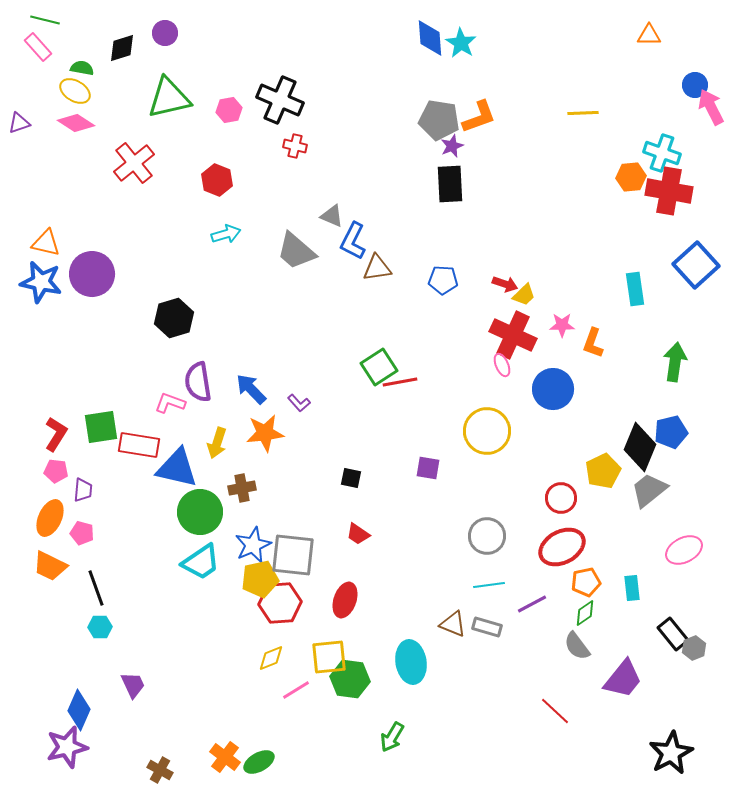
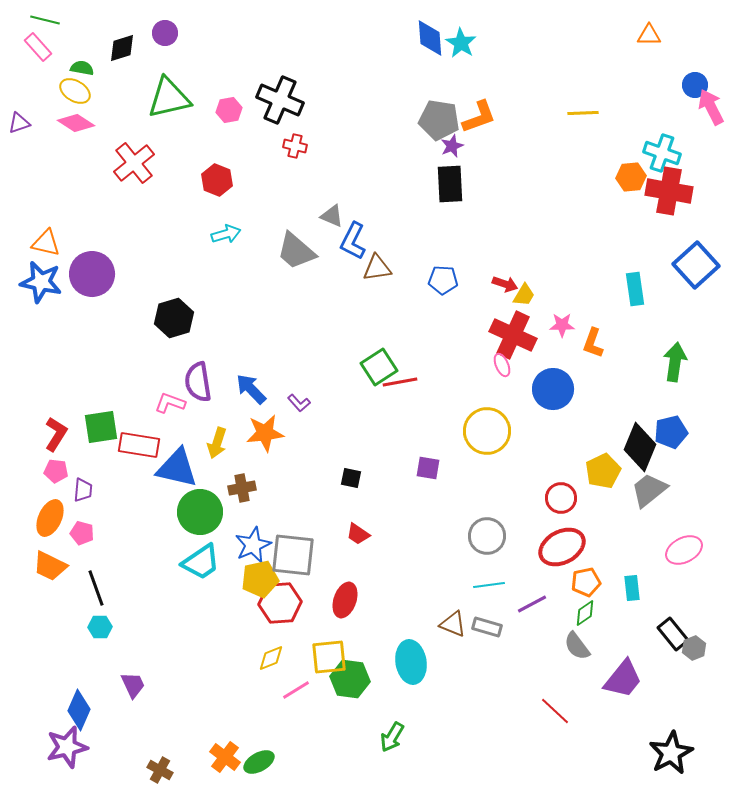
yellow trapezoid at (524, 295): rotated 15 degrees counterclockwise
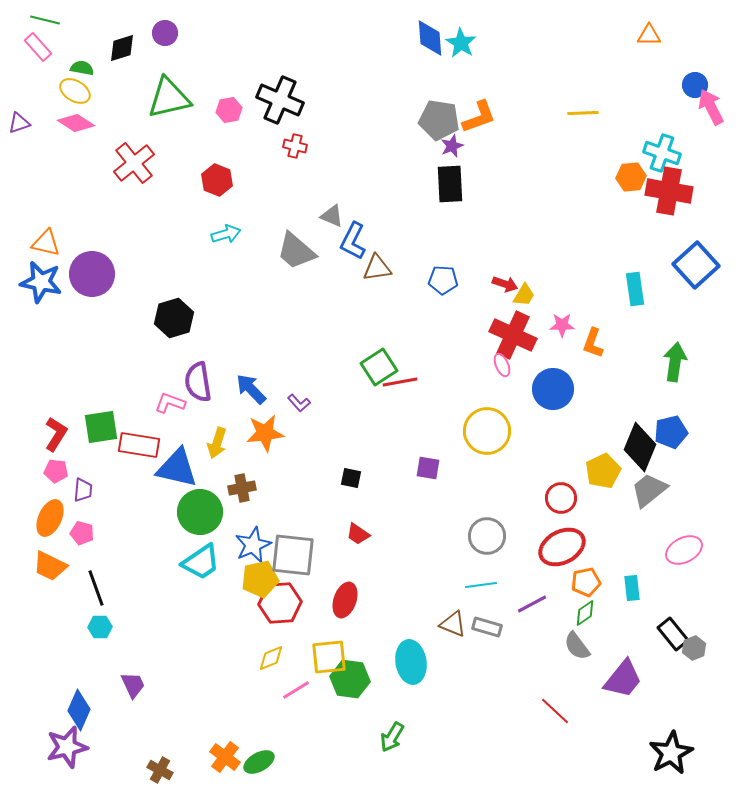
cyan line at (489, 585): moved 8 px left
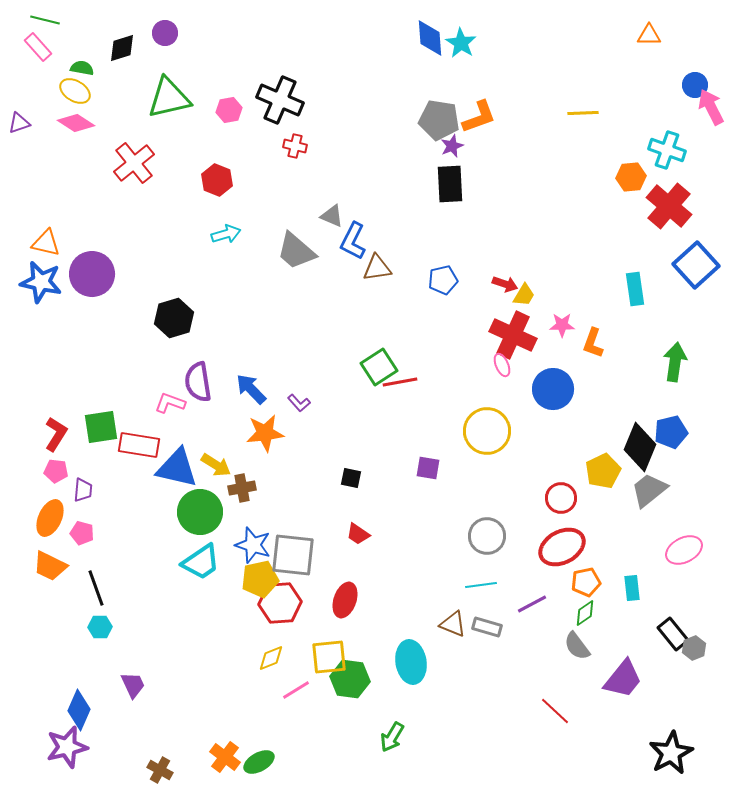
cyan cross at (662, 153): moved 5 px right, 3 px up
red cross at (669, 191): moved 15 px down; rotated 30 degrees clockwise
blue pentagon at (443, 280): rotated 16 degrees counterclockwise
yellow arrow at (217, 443): moved 1 px left, 22 px down; rotated 76 degrees counterclockwise
blue star at (253, 545): rotated 30 degrees counterclockwise
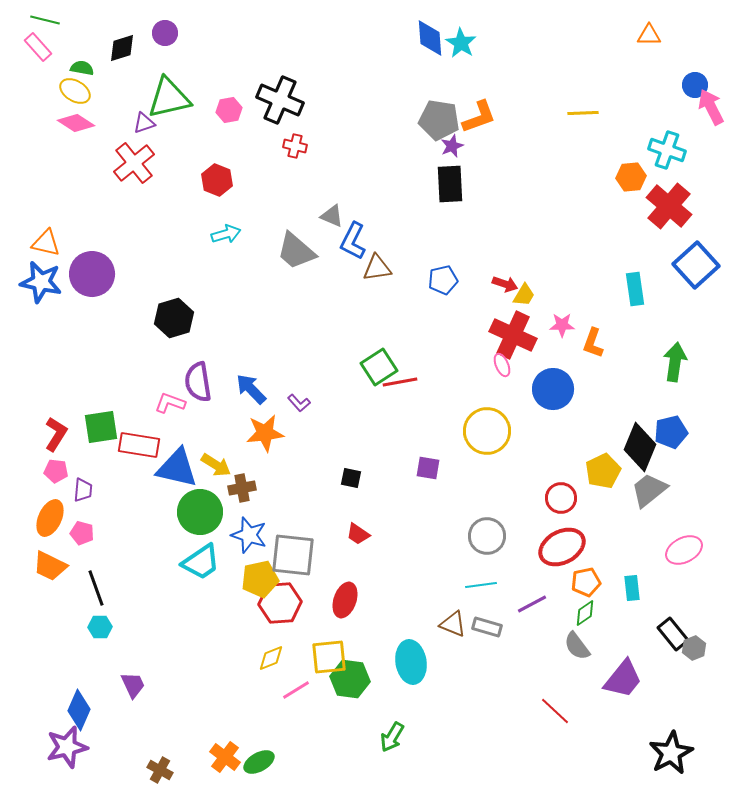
purple triangle at (19, 123): moved 125 px right
blue star at (253, 545): moved 4 px left, 10 px up
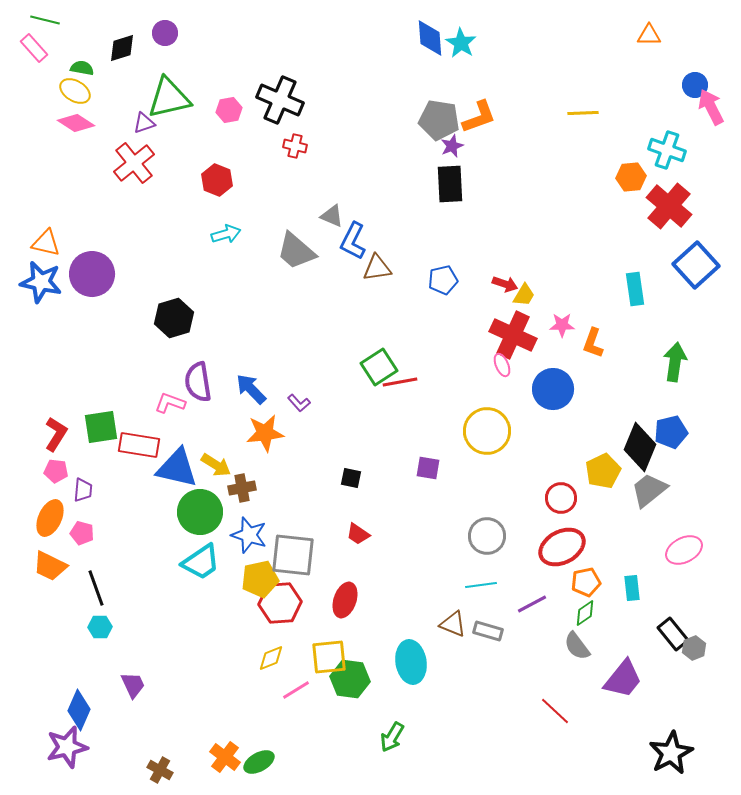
pink rectangle at (38, 47): moved 4 px left, 1 px down
gray rectangle at (487, 627): moved 1 px right, 4 px down
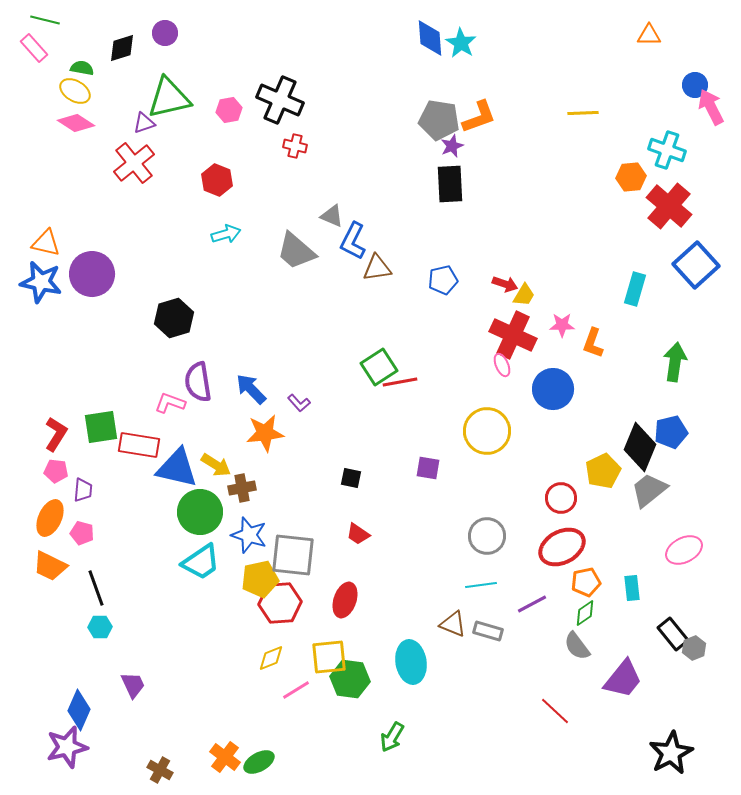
cyan rectangle at (635, 289): rotated 24 degrees clockwise
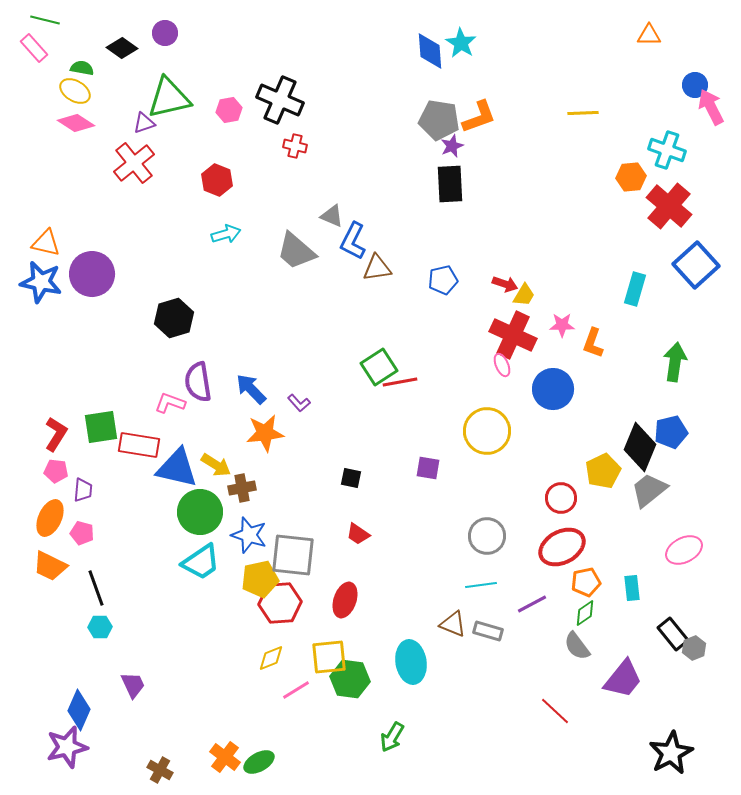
blue diamond at (430, 38): moved 13 px down
black diamond at (122, 48): rotated 52 degrees clockwise
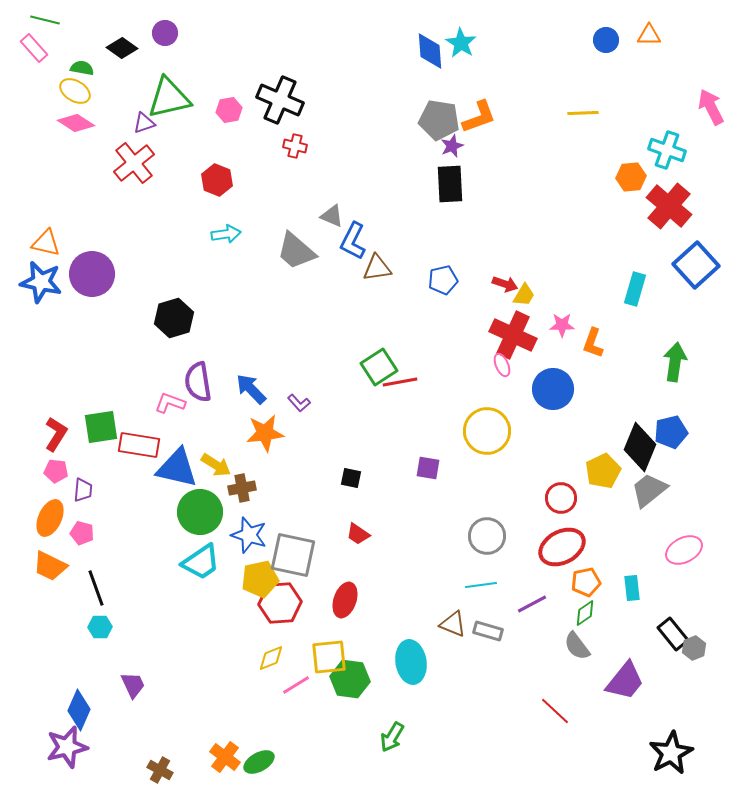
blue circle at (695, 85): moved 89 px left, 45 px up
cyan arrow at (226, 234): rotated 8 degrees clockwise
gray square at (293, 555): rotated 6 degrees clockwise
purple trapezoid at (623, 679): moved 2 px right, 2 px down
pink line at (296, 690): moved 5 px up
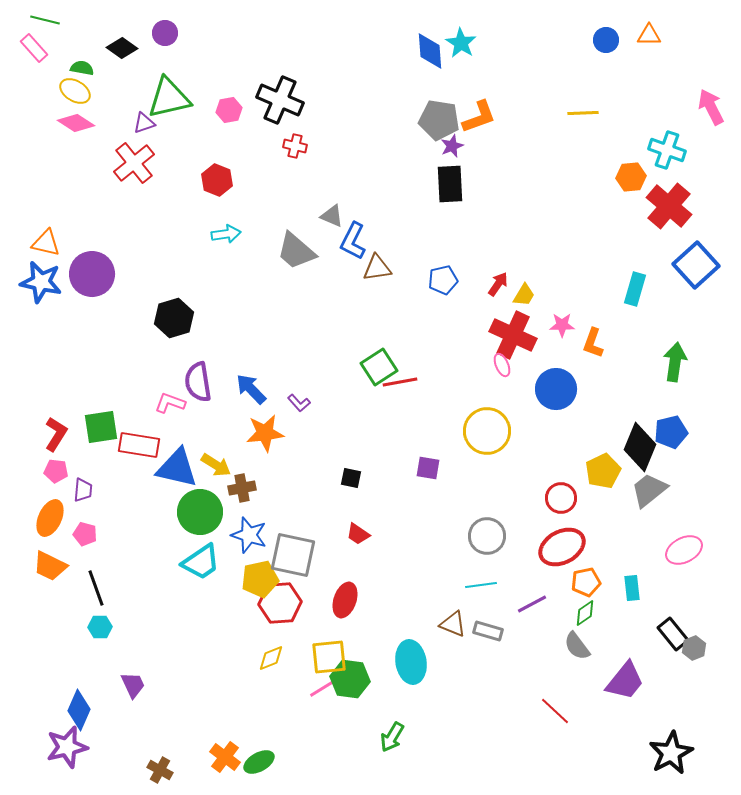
red arrow at (505, 284): moved 7 px left; rotated 75 degrees counterclockwise
blue circle at (553, 389): moved 3 px right
pink pentagon at (82, 533): moved 3 px right, 1 px down
pink line at (296, 685): moved 27 px right, 3 px down
